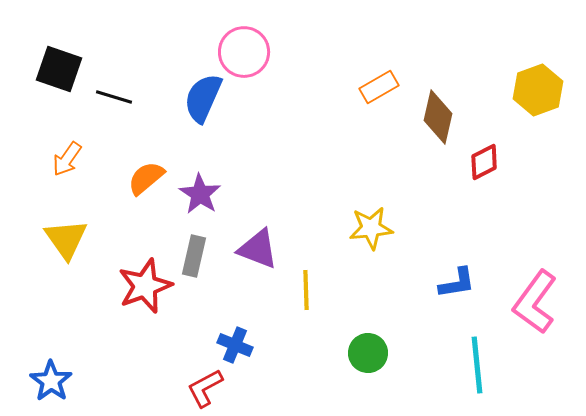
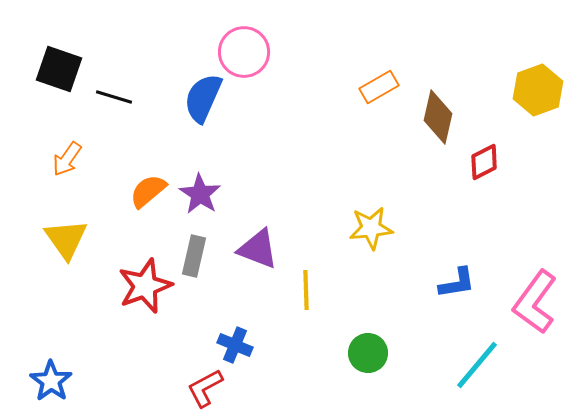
orange semicircle: moved 2 px right, 13 px down
cyan line: rotated 46 degrees clockwise
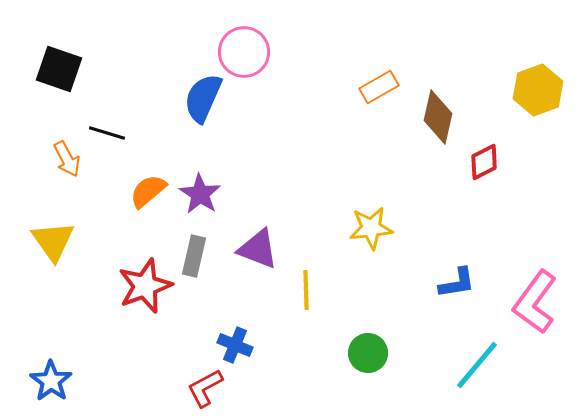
black line: moved 7 px left, 36 px down
orange arrow: rotated 63 degrees counterclockwise
yellow triangle: moved 13 px left, 2 px down
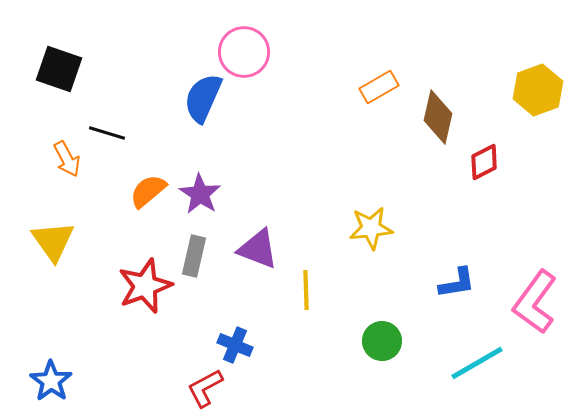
green circle: moved 14 px right, 12 px up
cyan line: moved 2 px up; rotated 20 degrees clockwise
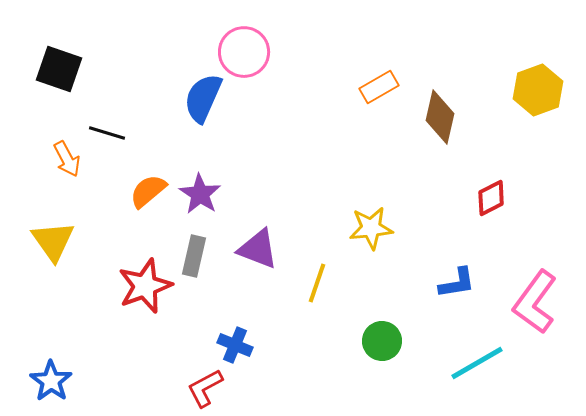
brown diamond: moved 2 px right
red diamond: moved 7 px right, 36 px down
yellow line: moved 11 px right, 7 px up; rotated 21 degrees clockwise
